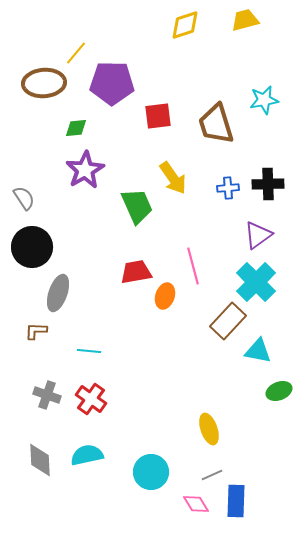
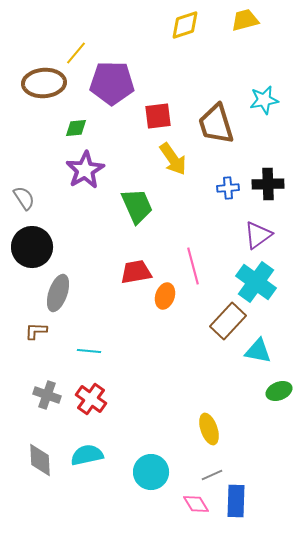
yellow arrow: moved 19 px up
cyan cross: rotated 9 degrees counterclockwise
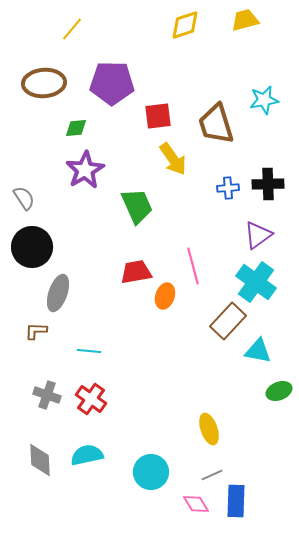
yellow line: moved 4 px left, 24 px up
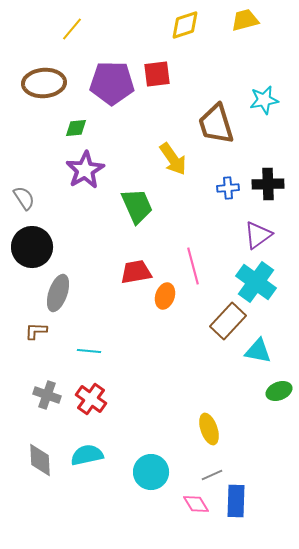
red square: moved 1 px left, 42 px up
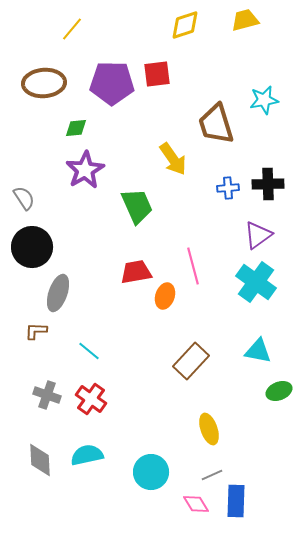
brown rectangle: moved 37 px left, 40 px down
cyan line: rotated 35 degrees clockwise
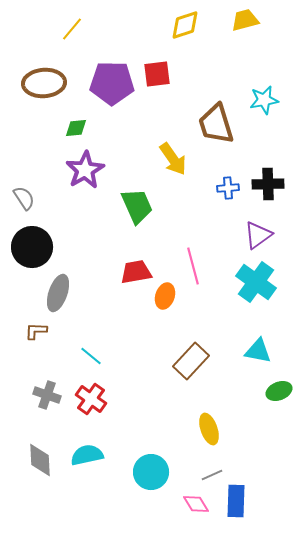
cyan line: moved 2 px right, 5 px down
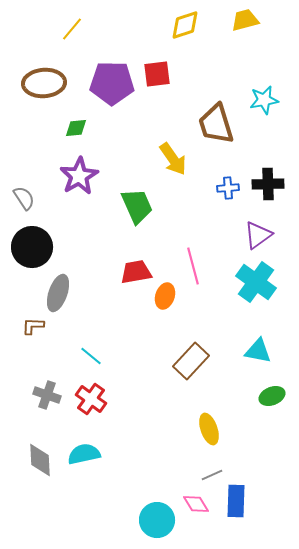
purple star: moved 6 px left, 6 px down
brown L-shape: moved 3 px left, 5 px up
green ellipse: moved 7 px left, 5 px down
cyan semicircle: moved 3 px left, 1 px up
cyan circle: moved 6 px right, 48 px down
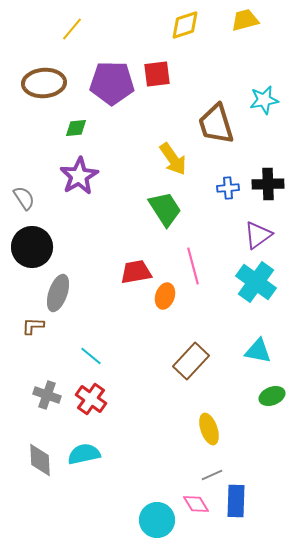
green trapezoid: moved 28 px right, 3 px down; rotated 9 degrees counterclockwise
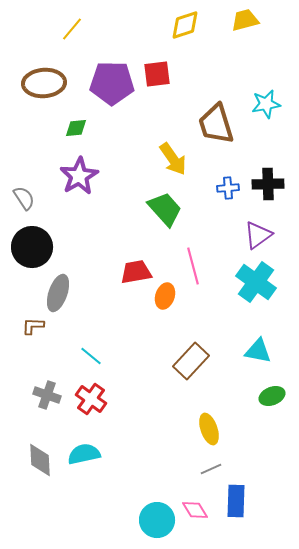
cyan star: moved 2 px right, 4 px down
green trapezoid: rotated 9 degrees counterclockwise
gray line: moved 1 px left, 6 px up
pink diamond: moved 1 px left, 6 px down
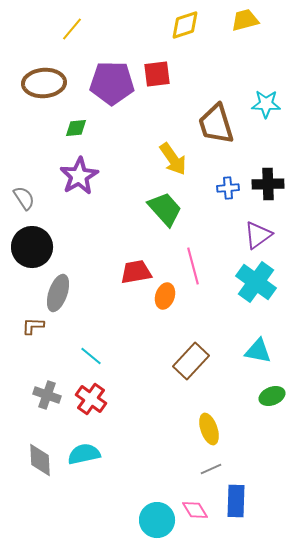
cyan star: rotated 12 degrees clockwise
